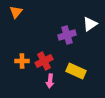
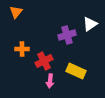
orange cross: moved 12 px up
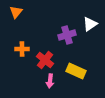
red cross: moved 1 px right, 1 px up; rotated 24 degrees counterclockwise
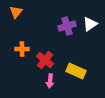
purple cross: moved 9 px up
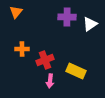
purple cross: moved 9 px up; rotated 18 degrees clockwise
red cross: rotated 30 degrees clockwise
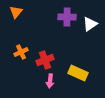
orange cross: moved 1 px left, 3 px down; rotated 24 degrees counterclockwise
yellow rectangle: moved 2 px right, 2 px down
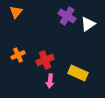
purple cross: moved 1 px up; rotated 30 degrees clockwise
white triangle: moved 2 px left
orange cross: moved 3 px left, 3 px down
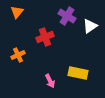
orange triangle: moved 1 px right
white triangle: moved 2 px right, 2 px down
red cross: moved 23 px up
yellow rectangle: rotated 12 degrees counterclockwise
pink arrow: rotated 32 degrees counterclockwise
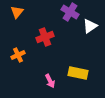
purple cross: moved 3 px right, 4 px up
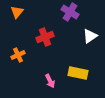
white triangle: moved 10 px down
